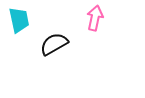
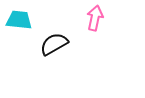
cyan trapezoid: rotated 72 degrees counterclockwise
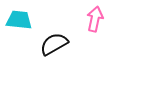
pink arrow: moved 1 px down
